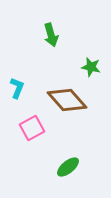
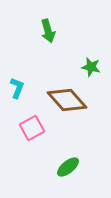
green arrow: moved 3 px left, 4 px up
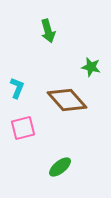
pink square: moved 9 px left; rotated 15 degrees clockwise
green ellipse: moved 8 px left
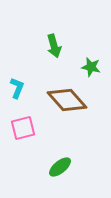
green arrow: moved 6 px right, 15 px down
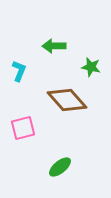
green arrow: rotated 105 degrees clockwise
cyan L-shape: moved 2 px right, 17 px up
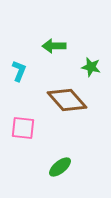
pink square: rotated 20 degrees clockwise
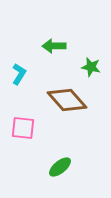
cyan L-shape: moved 3 px down; rotated 10 degrees clockwise
